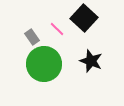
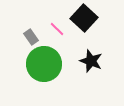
gray rectangle: moved 1 px left
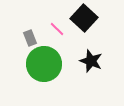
gray rectangle: moved 1 px left, 1 px down; rotated 14 degrees clockwise
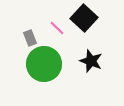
pink line: moved 1 px up
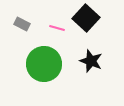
black square: moved 2 px right
pink line: rotated 28 degrees counterclockwise
gray rectangle: moved 8 px left, 14 px up; rotated 42 degrees counterclockwise
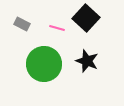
black star: moved 4 px left
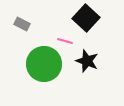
pink line: moved 8 px right, 13 px down
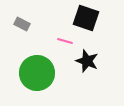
black square: rotated 24 degrees counterclockwise
green circle: moved 7 px left, 9 px down
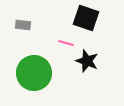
gray rectangle: moved 1 px right, 1 px down; rotated 21 degrees counterclockwise
pink line: moved 1 px right, 2 px down
green circle: moved 3 px left
